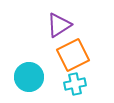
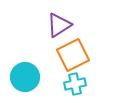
cyan circle: moved 4 px left
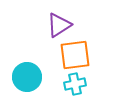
orange square: moved 2 px right; rotated 20 degrees clockwise
cyan circle: moved 2 px right
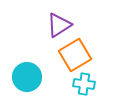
orange square: rotated 24 degrees counterclockwise
cyan cross: moved 9 px right; rotated 20 degrees clockwise
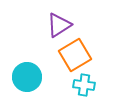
cyan cross: moved 1 px down
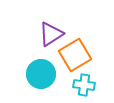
purple triangle: moved 8 px left, 9 px down
cyan circle: moved 14 px right, 3 px up
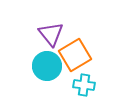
purple triangle: rotated 36 degrees counterclockwise
cyan circle: moved 6 px right, 8 px up
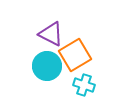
purple triangle: rotated 24 degrees counterclockwise
cyan cross: rotated 10 degrees clockwise
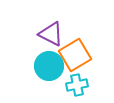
cyan circle: moved 2 px right
cyan cross: moved 7 px left; rotated 30 degrees counterclockwise
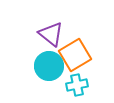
purple triangle: rotated 12 degrees clockwise
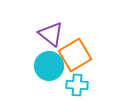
cyan cross: rotated 15 degrees clockwise
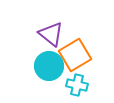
cyan cross: rotated 10 degrees clockwise
